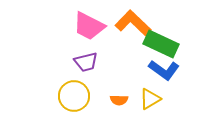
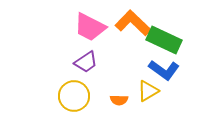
pink trapezoid: moved 1 px right, 1 px down
green rectangle: moved 3 px right, 4 px up
purple trapezoid: rotated 20 degrees counterclockwise
yellow triangle: moved 2 px left, 8 px up
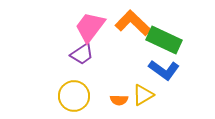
pink trapezoid: rotated 100 degrees clockwise
purple trapezoid: moved 4 px left, 8 px up
yellow triangle: moved 5 px left, 4 px down
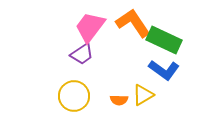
orange L-shape: rotated 12 degrees clockwise
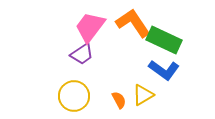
orange semicircle: rotated 120 degrees counterclockwise
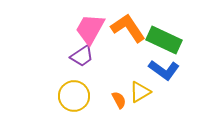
orange L-shape: moved 5 px left, 5 px down
pink trapezoid: moved 2 px down; rotated 8 degrees counterclockwise
purple trapezoid: moved 2 px down
yellow triangle: moved 3 px left, 3 px up
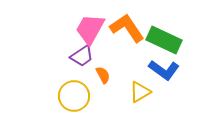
orange L-shape: moved 1 px left
orange semicircle: moved 16 px left, 25 px up
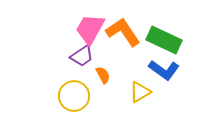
orange L-shape: moved 4 px left, 4 px down
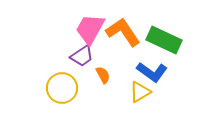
blue L-shape: moved 12 px left, 2 px down
yellow circle: moved 12 px left, 8 px up
